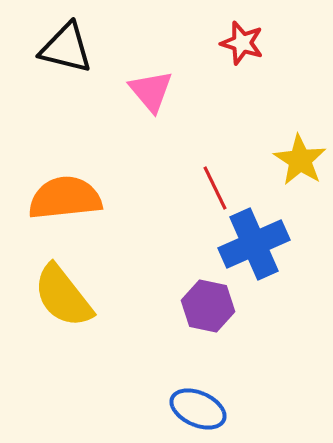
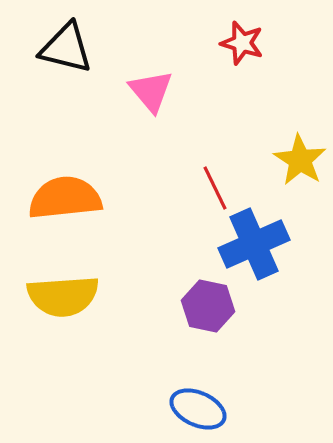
yellow semicircle: rotated 56 degrees counterclockwise
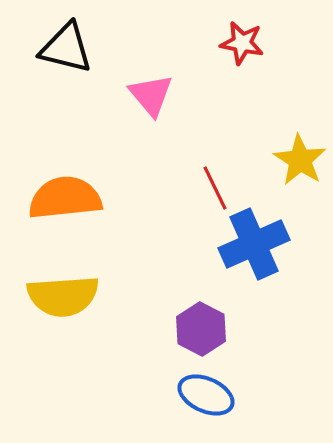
red star: rotated 6 degrees counterclockwise
pink triangle: moved 4 px down
purple hexagon: moved 7 px left, 23 px down; rotated 15 degrees clockwise
blue ellipse: moved 8 px right, 14 px up
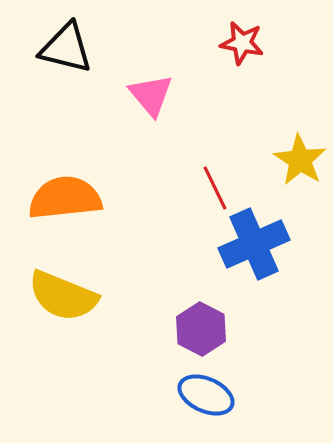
yellow semicircle: rotated 26 degrees clockwise
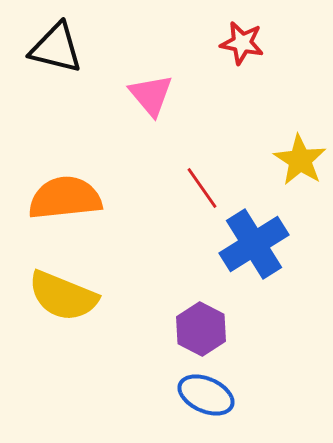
black triangle: moved 10 px left
red line: moved 13 px left; rotated 9 degrees counterclockwise
blue cross: rotated 8 degrees counterclockwise
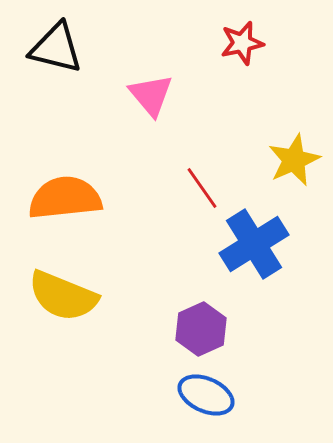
red star: rotated 24 degrees counterclockwise
yellow star: moved 6 px left; rotated 16 degrees clockwise
purple hexagon: rotated 9 degrees clockwise
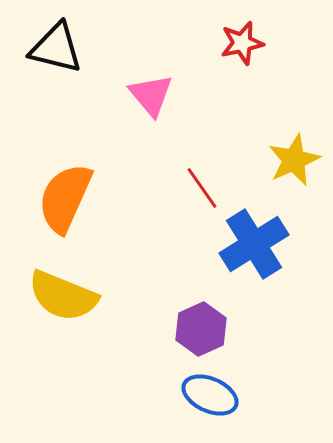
orange semicircle: rotated 60 degrees counterclockwise
blue ellipse: moved 4 px right
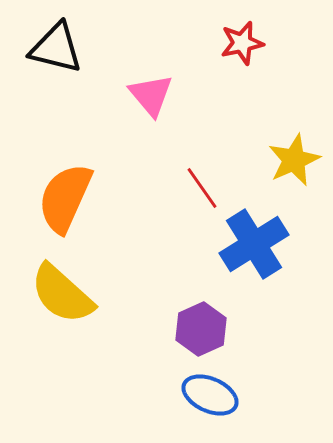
yellow semicircle: moved 1 px left, 2 px up; rotated 20 degrees clockwise
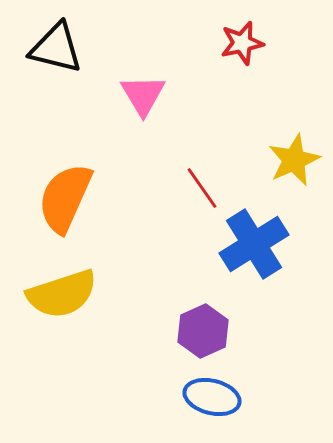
pink triangle: moved 8 px left; rotated 9 degrees clockwise
yellow semicircle: rotated 60 degrees counterclockwise
purple hexagon: moved 2 px right, 2 px down
blue ellipse: moved 2 px right, 2 px down; rotated 10 degrees counterclockwise
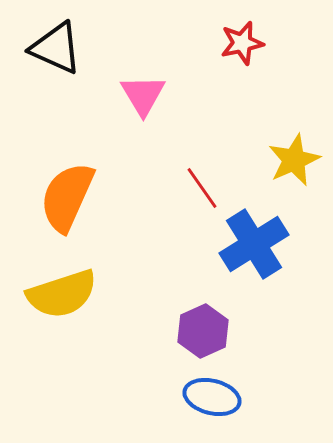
black triangle: rotated 10 degrees clockwise
orange semicircle: moved 2 px right, 1 px up
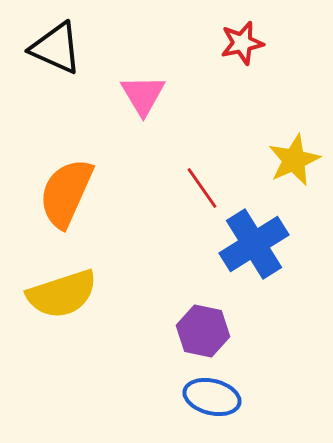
orange semicircle: moved 1 px left, 4 px up
purple hexagon: rotated 24 degrees counterclockwise
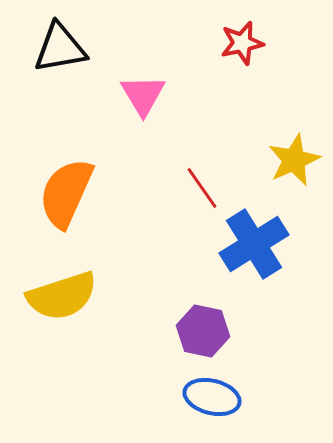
black triangle: moved 4 px right; rotated 34 degrees counterclockwise
yellow semicircle: moved 2 px down
